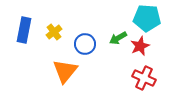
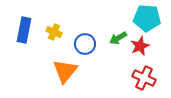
yellow cross: rotated 28 degrees counterclockwise
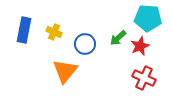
cyan pentagon: moved 1 px right
green arrow: rotated 12 degrees counterclockwise
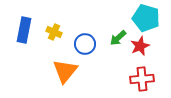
cyan pentagon: moved 2 px left; rotated 12 degrees clockwise
red cross: moved 2 px left, 1 px down; rotated 30 degrees counterclockwise
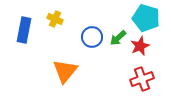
yellow cross: moved 1 px right, 13 px up
blue circle: moved 7 px right, 7 px up
red cross: rotated 15 degrees counterclockwise
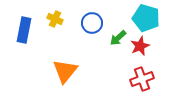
blue circle: moved 14 px up
